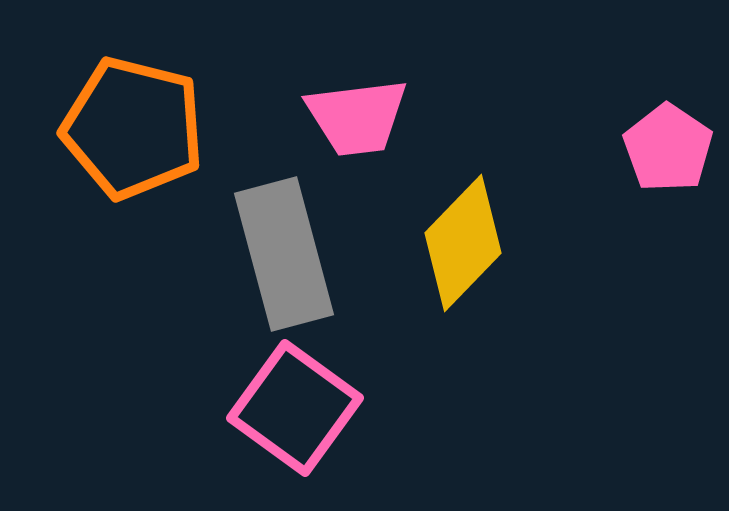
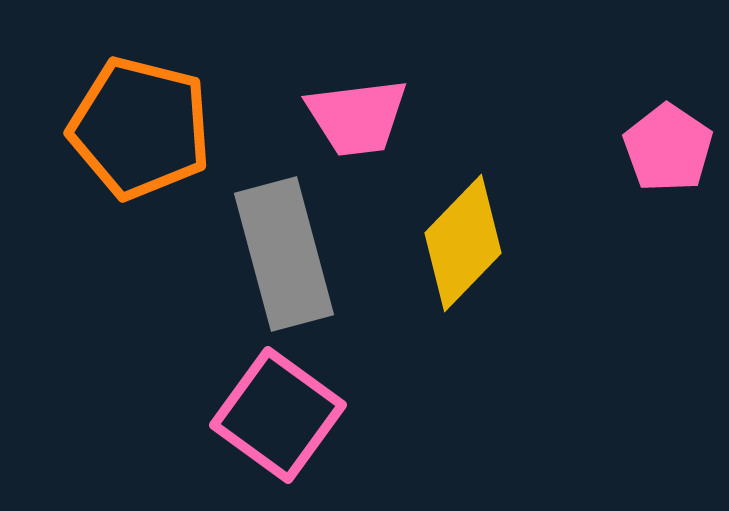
orange pentagon: moved 7 px right
pink square: moved 17 px left, 7 px down
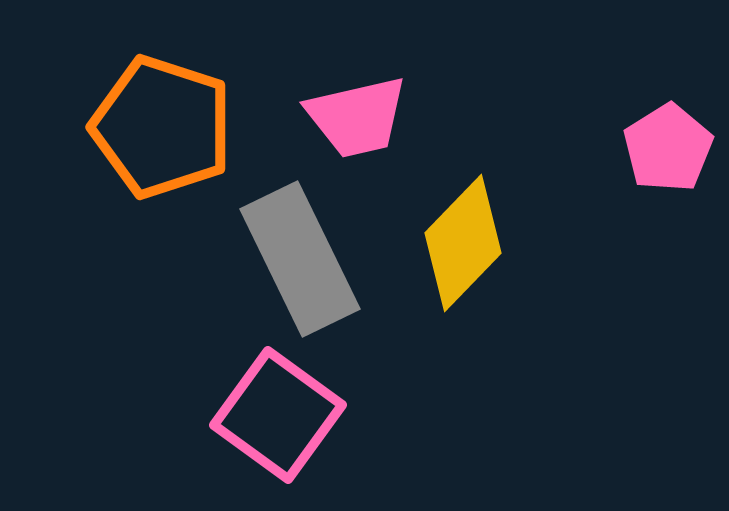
pink trapezoid: rotated 6 degrees counterclockwise
orange pentagon: moved 22 px right, 1 px up; rotated 4 degrees clockwise
pink pentagon: rotated 6 degrees clockwise
gray rectangle: moved 16 px right, 5 px down; rotated 11 degrees counterclockwise
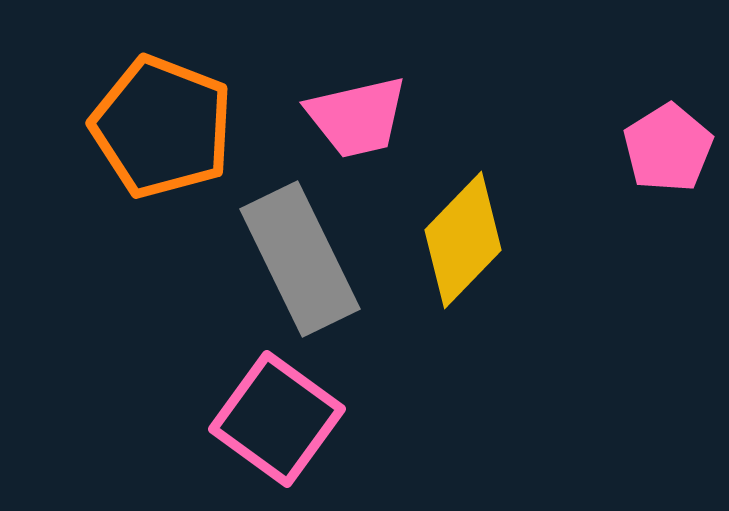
orange pentagon: rotated 3 degrees clockwise
yellow diamond: moved 3 px up
pink square: moved 1 px left, 4 px down
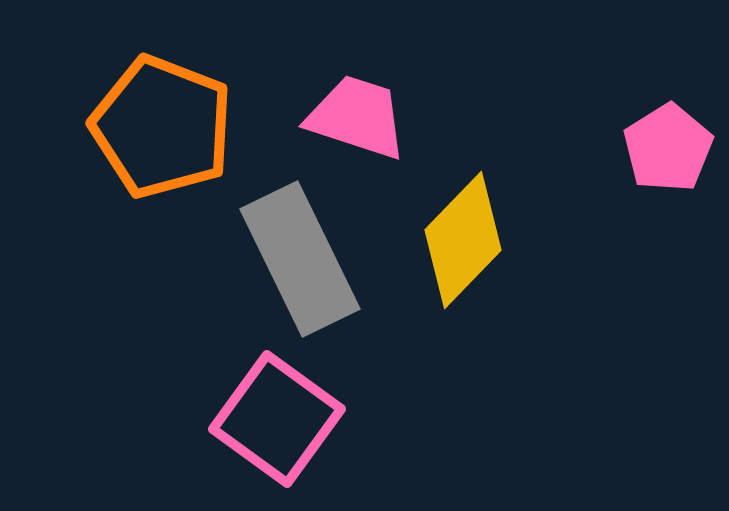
pink trapezoid: rotated 149 degrees counterclockwise
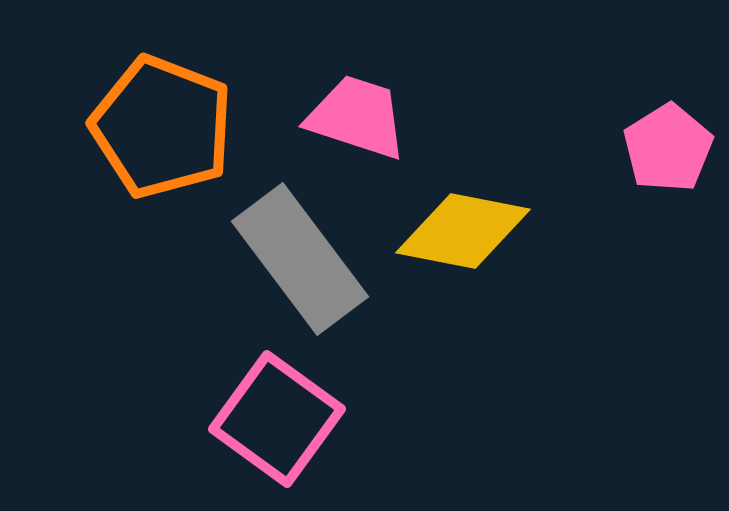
yellow diamond: moved 9 px up; rotated 57 degrees clockwise
gray rectangle: rotated 11 degrees counterclockwise
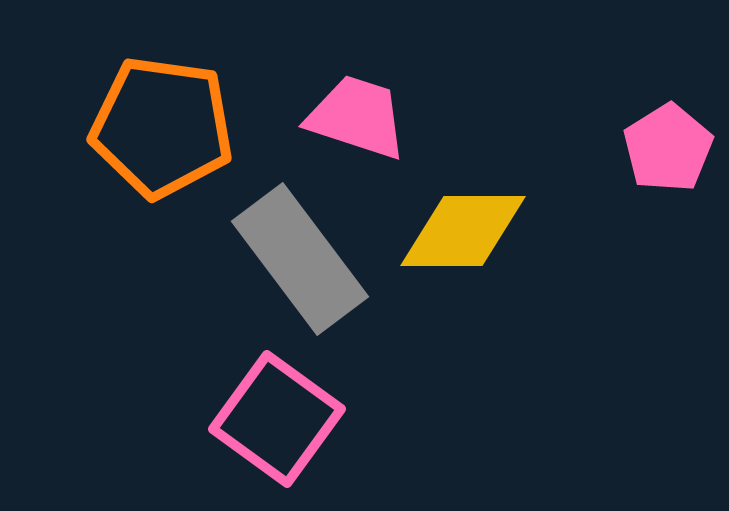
orange pentagon: rotated 13 degrees counterclockwise
yellow diamond: rotated 11 degrees counterclockwise
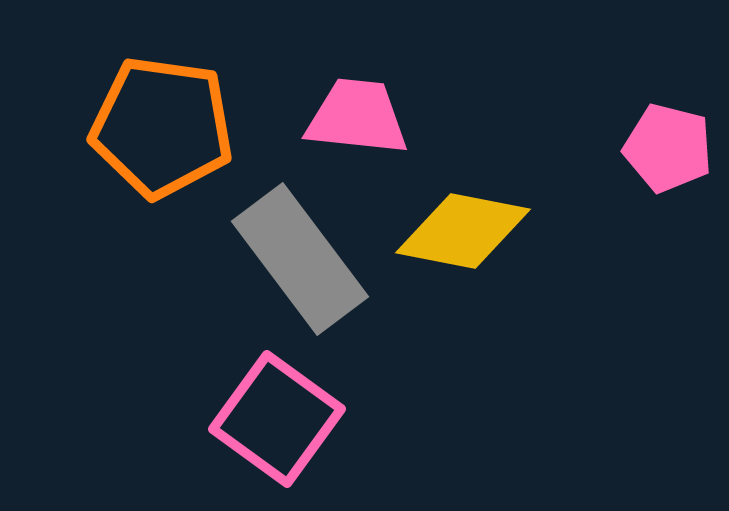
pink trapezoid: rotated 12 degrees counterclockwise
pink pentagon: rotated 26 degrees counterclockwise
yellow diamond: rotated 11 degrees clockwise
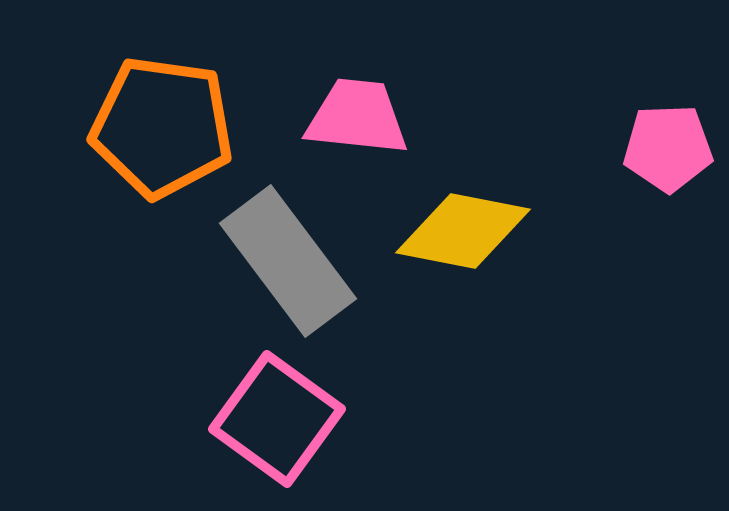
pink pentagon: rotated 16 degrees counterclockwise
gray rectangle: moved 12 px left, 2 px down
